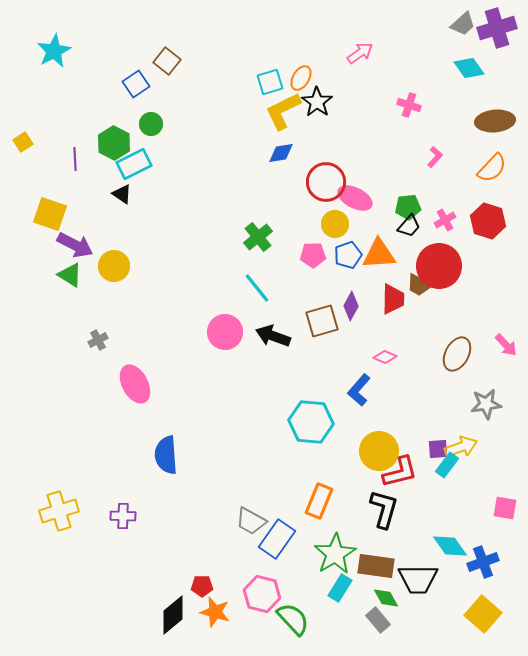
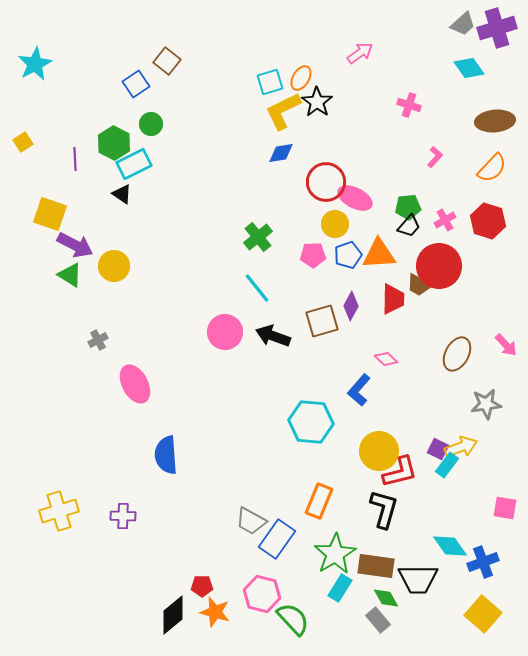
cyan star at (54, 51): moved 19 px left, 13 px down
pink diamond at (385, 357): moved 1 px right, 2 px down; rotated 20 degrees clockwise
purple square at (438, 449): rotated 30 degrees clockwise
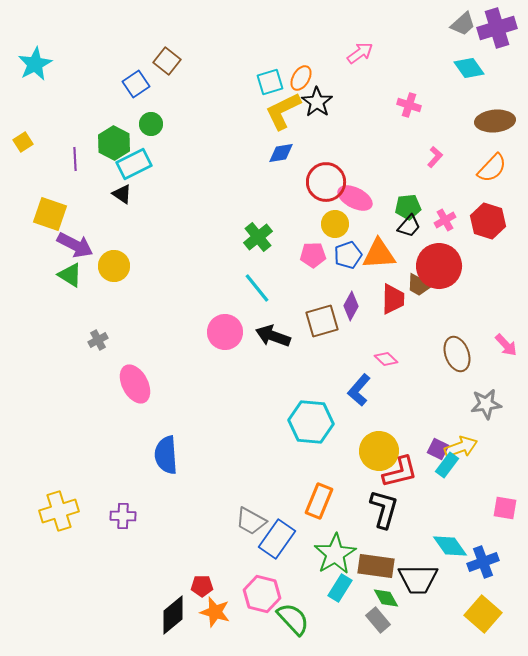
brown ellipse at (457, 354): rotated 48 degrees counterclockwise
